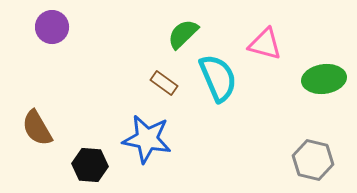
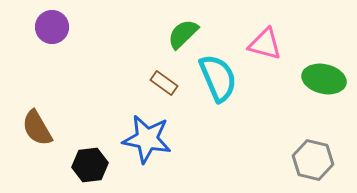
green ellipse: rotated 21 degrees clockwise
black hexagon: rotated 12 degrees counterclockwise
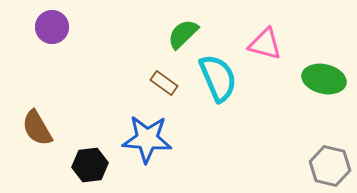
blue star: rotated 6 degrees counterclockwise
gray hexagon: moved 17 px right, 6 px down
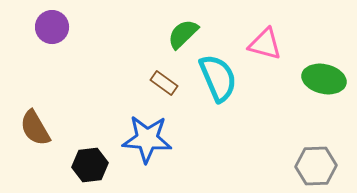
brown semicircle: moved 2 px left
gray hexagon: moved 14 px left; rotated 15 degrees counterclockwise
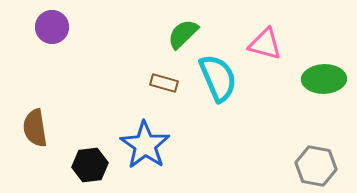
green ellipse: rotated 15 degrees counterclockwise
brown rectangle: rotated 20 degrees counterclockwise
brown semicircle: rotated 21 degrees clockwise
blue star: moved 2 px left, 6 px down; rotated 30 degrees clockwise
gray hexagon: rotated 12 degrees clockwise
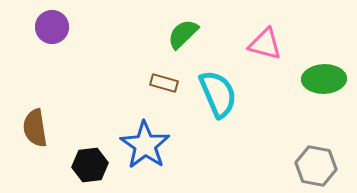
cyan semicircle: moved 16 px down
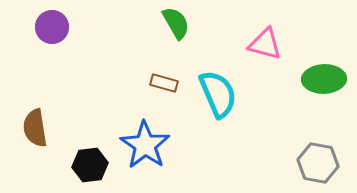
green semicircle: moved 7 px left, 11 px up; rotated 104 degrees clockwise
gray hexagon: moved 2 px right, 3 px up
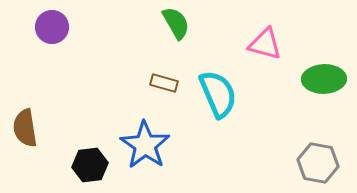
brown semicircle: moved 10 px left
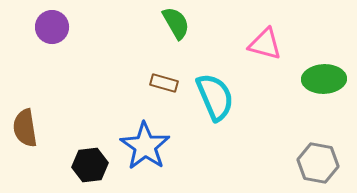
cyan semicircle: moved 3 px left, 3 px down
blue star: moved 1 px down
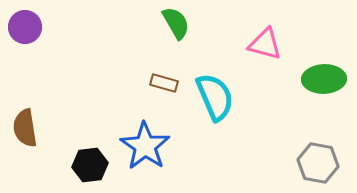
purple circle: moved 27 px left
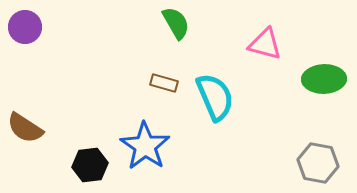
brown semicircle: rotated 48 degrees counterclockwise
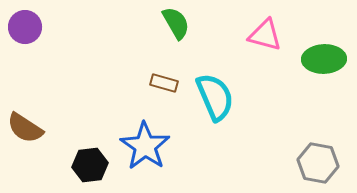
pink triangle: moved 9 px up
green ellipse: moved 20 px up
